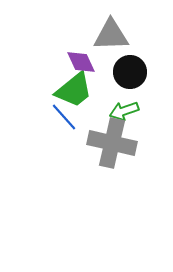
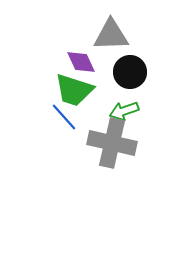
green trapezoid: rotated 57 degrees clockwise
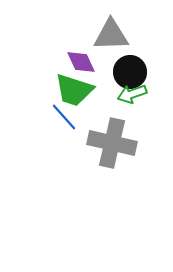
green arrow: moved 8 px right, 17 px up
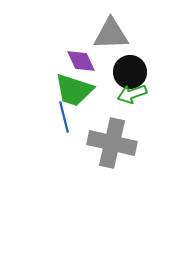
gray triangle: moved 1 px up
purple diamond: moved 1 px up
blue line: rotated 28 degrees clockwise
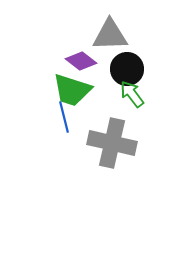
gray triangle: moved 1 px left, 1 px down
purple diamond: rotated 28 degrees counterclockwise
black circle: moved 3 px left, 3 px up
green trapezoid: moved 2 px left
green arrow: rotated 72 degrees clockwise
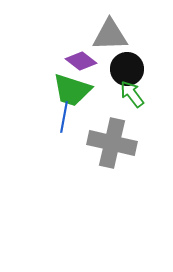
blue line: rotated 24 degrees clockwise
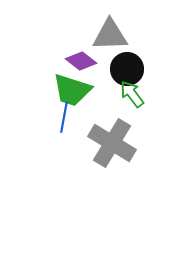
gray cross: rotated 18 degrees clockwise
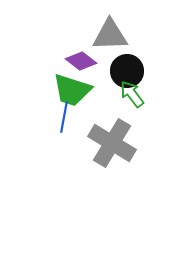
black circle: moved 2 px down
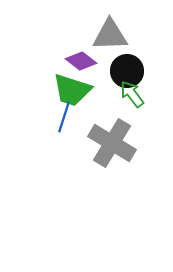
blue line: rotated 8 degrees clockwise
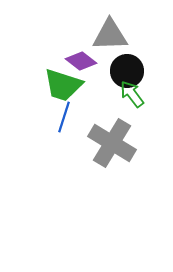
green trapezoid: moved 9 px left, 5 px up
